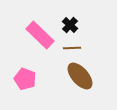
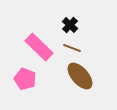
pink rectangle: moved 1 px left, 12 px down
brown line: rotated 24 degrees clockwise
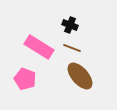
black cross: rotated 21 degrees counterclockwise
pink rectangle: rotated 12 degrees counterclockwise
